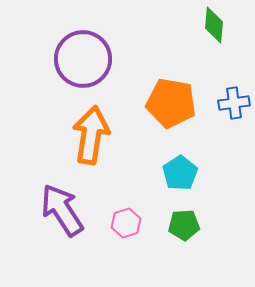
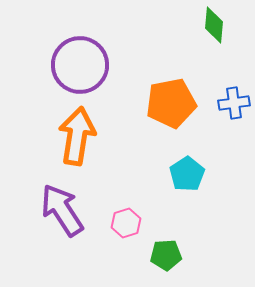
purple circle: moved 3 px left, 6 px down
orange pentagon: rotated 21 degrees counterclockwise
orange arrow: moved 14 px left, 1 px down
cyan pentagon: moved 7 px right, 1 px down
green pentagon: moved 18 px left, 30 px down
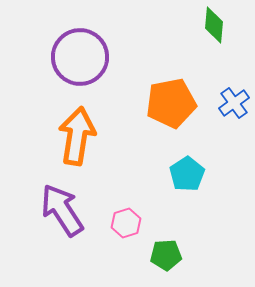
purple circle: moved 8 px up
blue cross: rotated 28 degrees counterclockwise
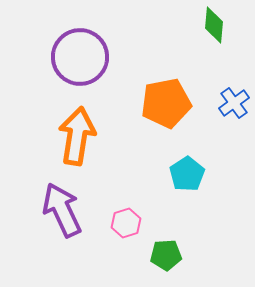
orange pentagon: moved 5 px left
purple arrow: rotated 8 degrees clockwise
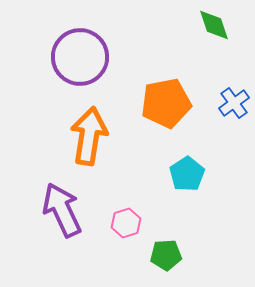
green diamond: rotated 24 degrees counterclockwise
orange arrow: moved 12 px right
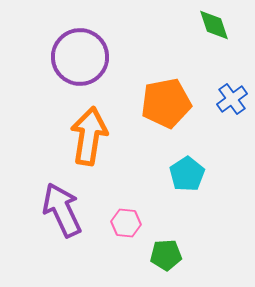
blue cross: moved 2 px left, 4 px up
pink hexagon: rotated 24 degrees clockwise
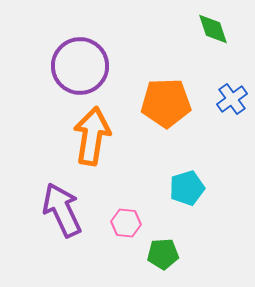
green diamond: moved 1 px left, 4 px down
purple circle: moved 9 px down
orange pentagon: rotated 9 degrees clockwise
orange arrow: moved 3 px right
cyan pentagon: moved 14 px down; rotated 16 degrees clockwise
green pentagon: moved 3 px left, 1 px up
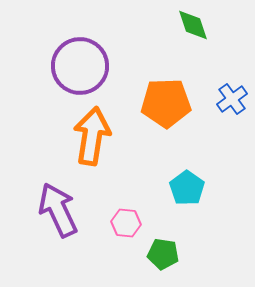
green diamond: moved 20 px left, 4 px up
cyan pentagon: rotated 20 degrees counterclockwise
purple arrow: moved 4 px left
green pentagon: rotated 12 degrees clockwise
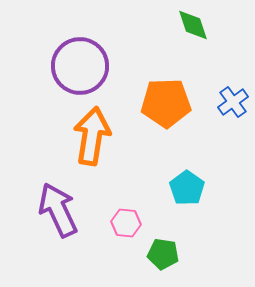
blue cross: moved 1 px right, 3 px down
